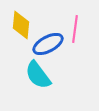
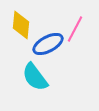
pink line: rotated 20 degrees clockwise
cyan semicircle: moved 3 px left, 2 px down
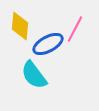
yellow diamond: moved 1 px left, 1 px down
cyan semicircle: moved 1 px left, 2 px up
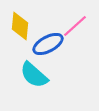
pink line: moved 3 px up; rotated 20 degrees clockwise
cyan semicircle: rotated 12 degrees counterclockwise
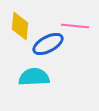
pink line: rotated 48 degrees clockwise
cyan semicircle: moved 2 px down; rotated 136 degrees clockwise
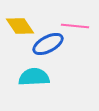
yellow diamond: rotated 40 degrees counterclockwise
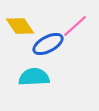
pink line: rotated 48 degrees counterclockwise
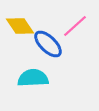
blue ellipse: rotated 72 degrees clockwise
cyan semicircle: moved 1 px left, 1 px down
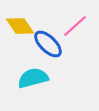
cyan semicircle: rotated 12 degrees counterclockwise
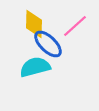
yellow diamond: moved 14 px right, 2 px up; rotated 36 degrees clockwise
cyan semicircle: moved 2 px right, 11 px up
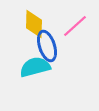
blue ellipse: moved 1 px left, 2 px down; rotated 28 degrees clockwise
